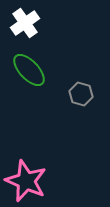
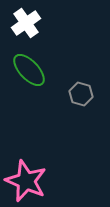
white cross: moved 1 px right
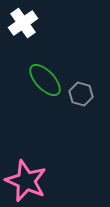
white cross: moved 3 px left
green ellipse: moved 16 px right, 10 px down
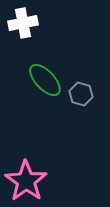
white cross: rotated 24 degrees clockwise
pink star: rotated 12 degrees clockwise
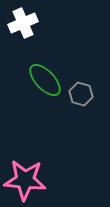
white cross: rotated 12 degrees counterclockwise
pink star: moved 1 px left, 1 px up; rotated 30 degrees counterclockwise
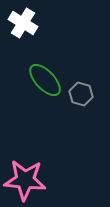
white cross: rotated 36 degrees counterclockwise
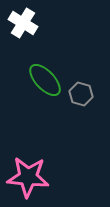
pink star: moved 3 px right, 3 px up
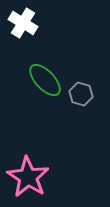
pink star: rotated 27 degrees clockwise
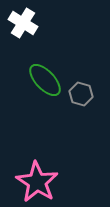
pink star: moved 9 px right, 5 px down
